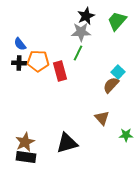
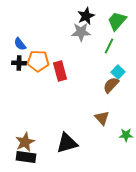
green line: moved 31 px right, 7 px up
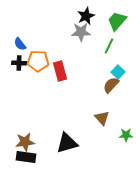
brown star: rotated 18 degrees clockwise
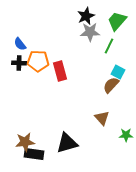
gray star: moved 9 px right
cyan square: rotated 16 degrees counterclockwise
black rectangle: moved 8 px right, 3 px up
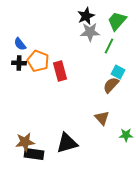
orange pentagon: rotated 20 degrees clockwise
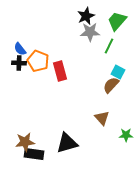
blue semicircle: moved 5 px down
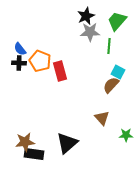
green line: rotated 21 degrees counterclockwise
orange pentagon: moved 2 px right
black triangle: rotated 25 degrees counterclockwise
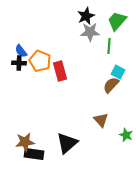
blue semicircle: moved 1 px right, 2 px down
brown triangle: moved 1 px left, 2 px down
green star: rotated 24 degrees clockwise
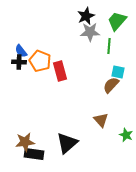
black cross: moved 1 px up
cyan square: rotated 16 degrees counterclockwise
